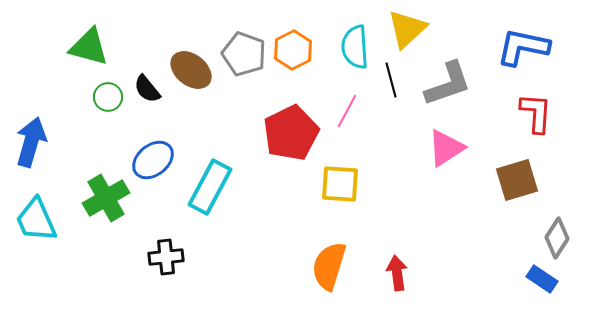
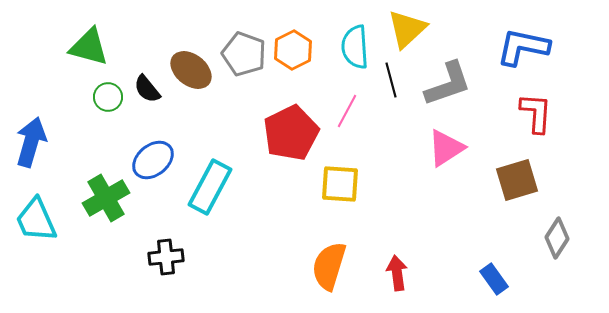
blue rectangle: moved 48 px left; rotated 20 degrees clockwise
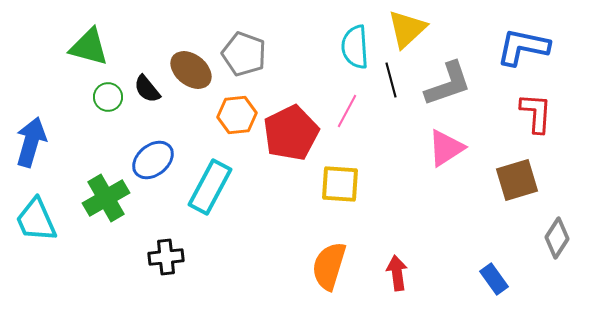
orange hexagon: moved 56 px left, 65 px down; rotated 21 degrees clockwise
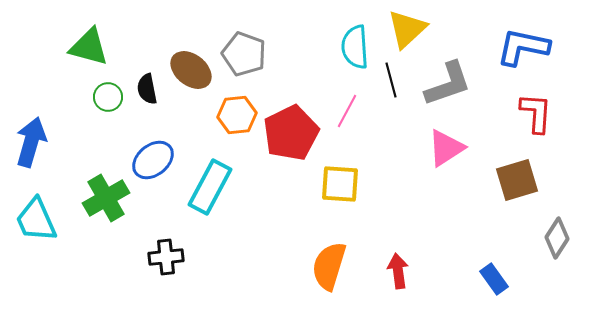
black semicircle: rotated 28 degrees clockwise
red arrow: moved 1 px right, 2 px up
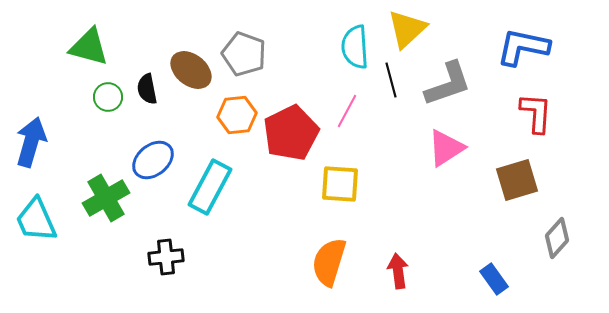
gray diamond: rotated 9 degrees clockwise
orange semicircle: moved 4 px up
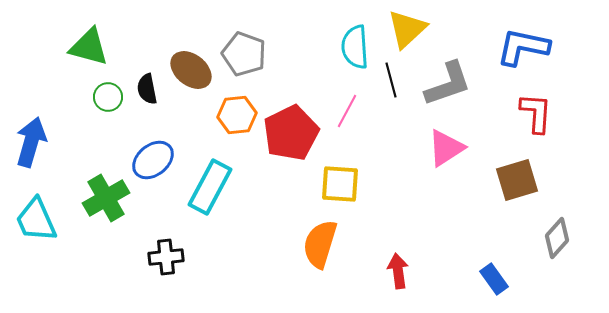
orange semicircle: moved 9 px left, 18 px up
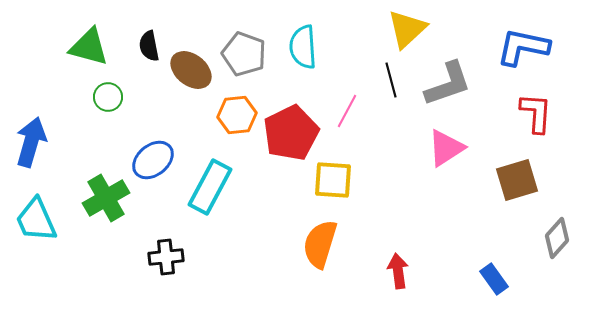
cyan semicircle: moved 52 px left
black semicircle: moved 2 px right, 43 px up
yellow square: moved 7 px left, 4 px up
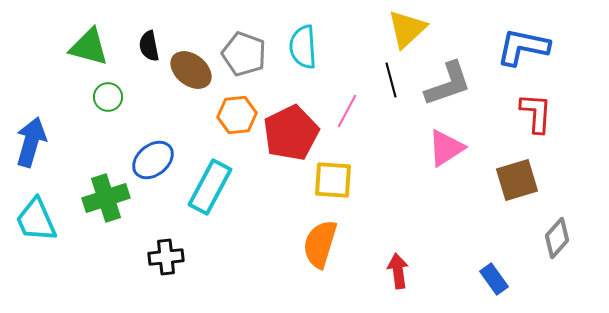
green cross: rotated 12 degrees clockwise
